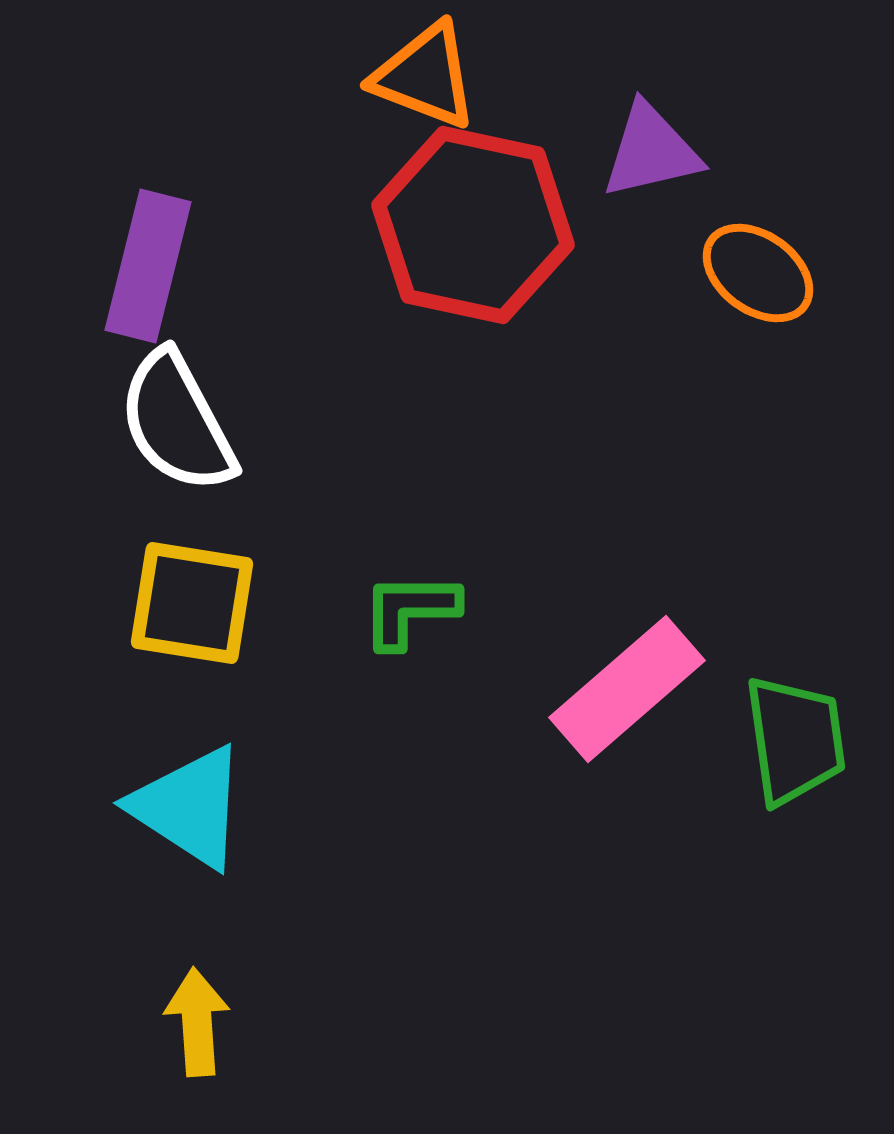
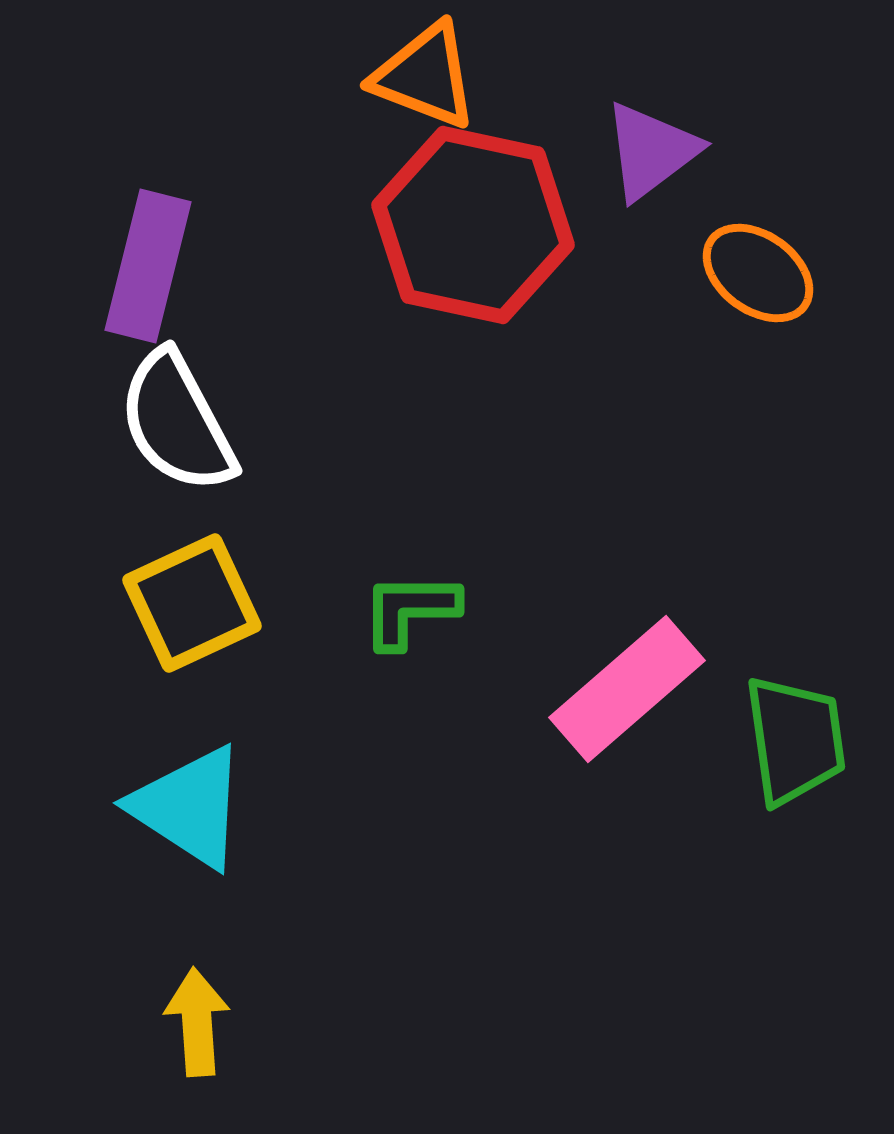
purple triangle: rotated 24 degrees counterclockwise
yellow square: rotated 34 degrees counterclockwise
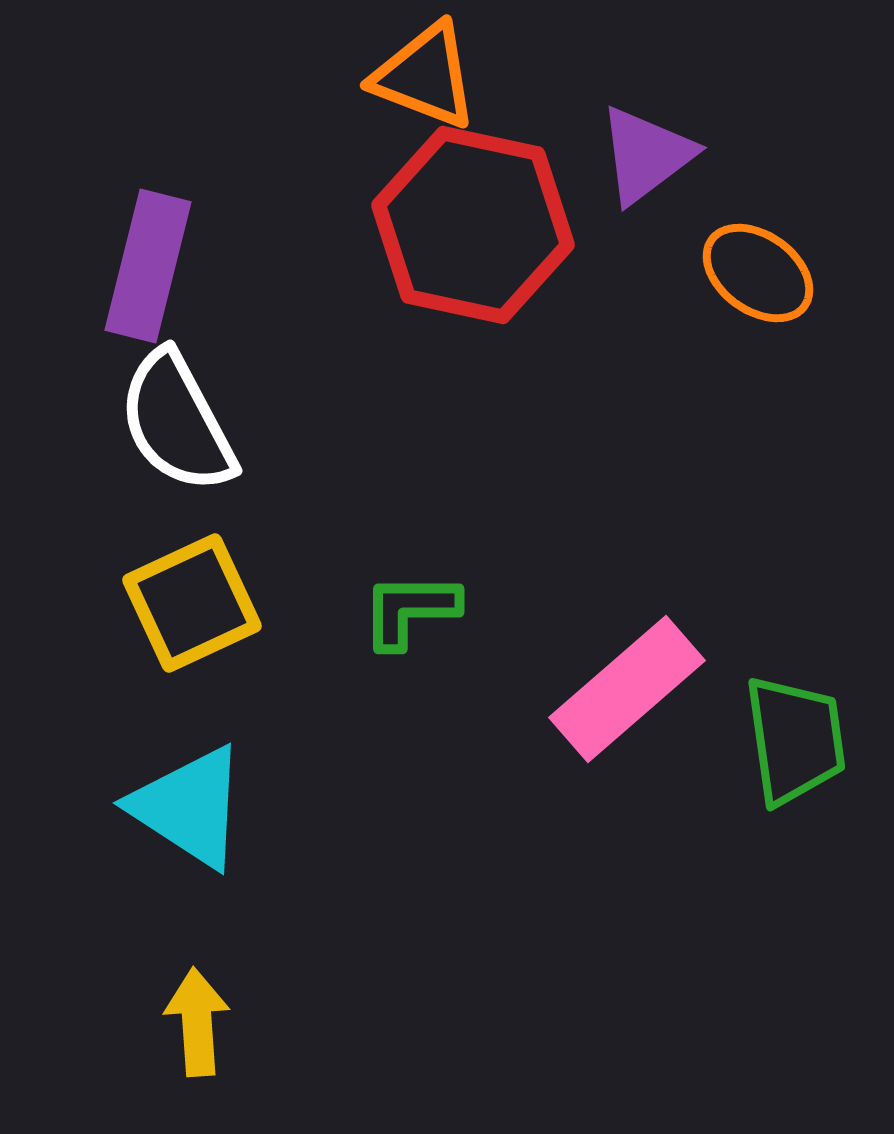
purple triangle: moved 5 px left, 4 px down
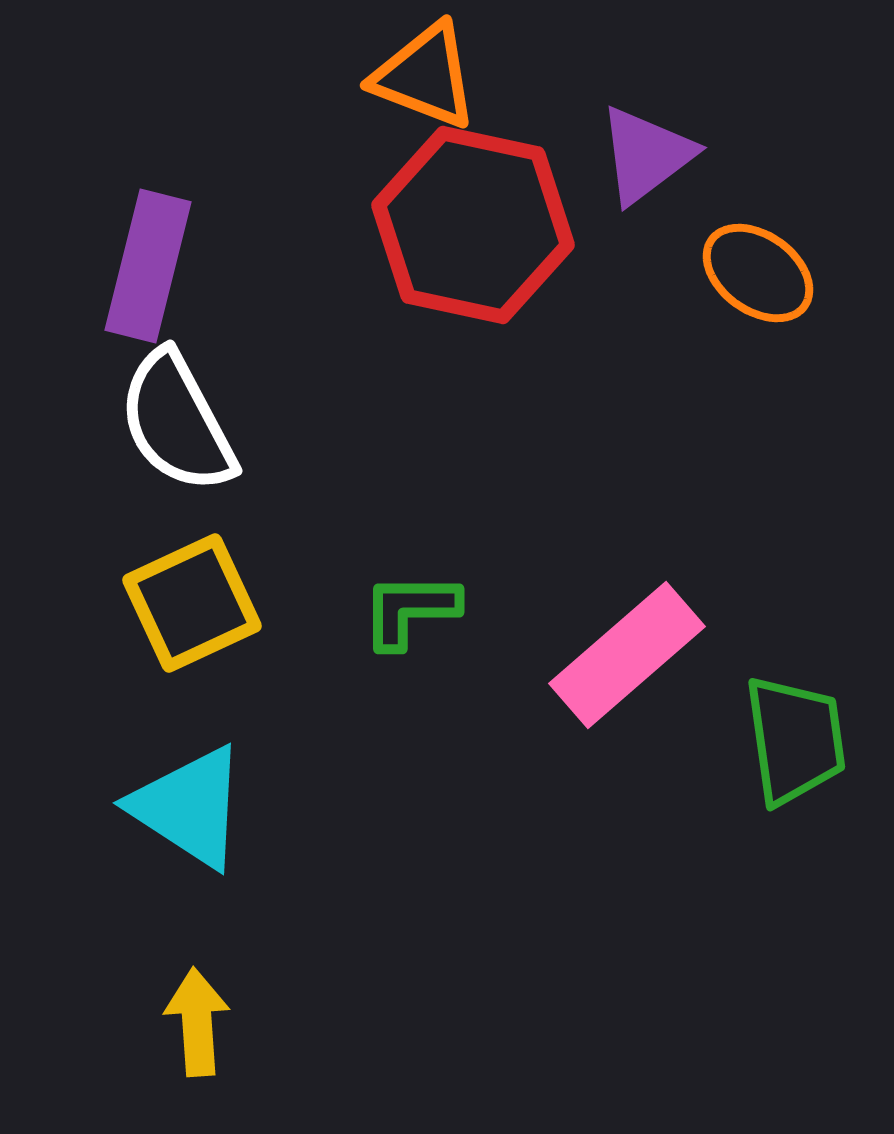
pink rectangle: moved 34 px up
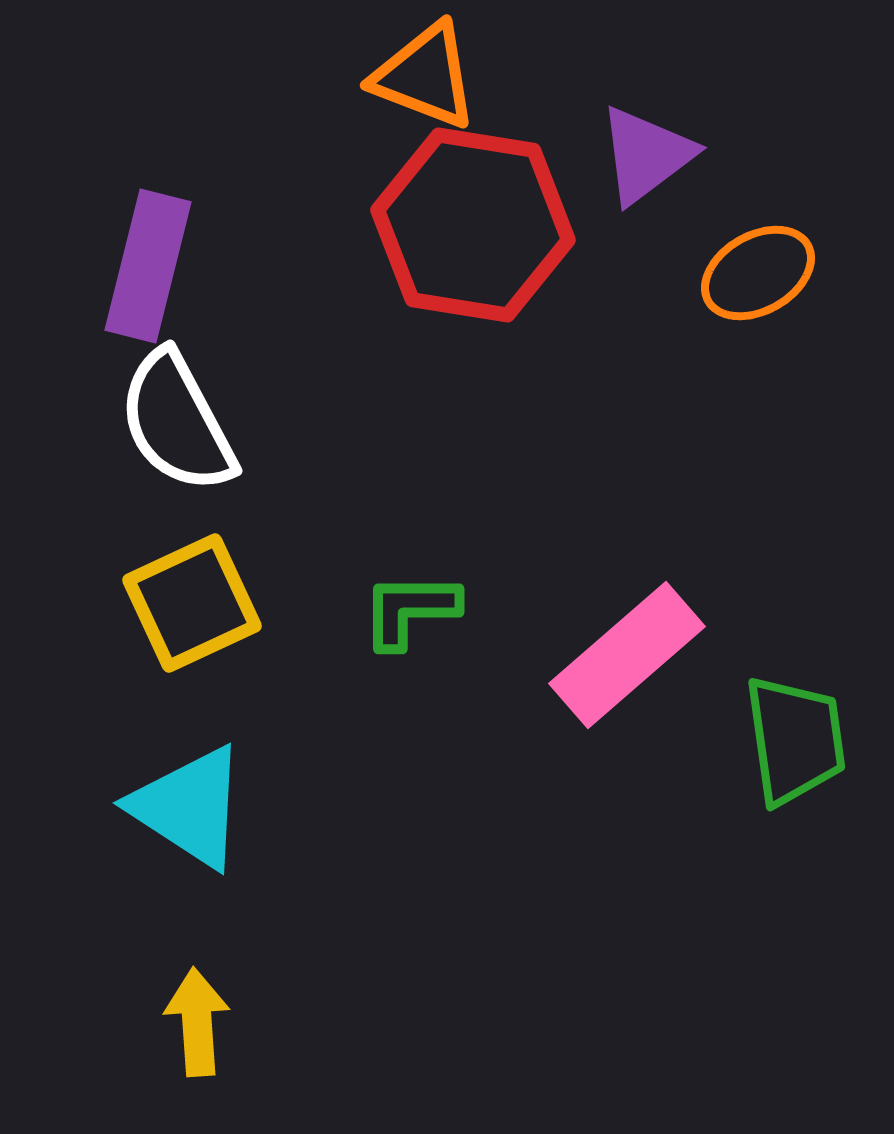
red hexagon: rotated 3 degrees counterclockwise
orange ellipse: rotated 66 degrees counterclockwise
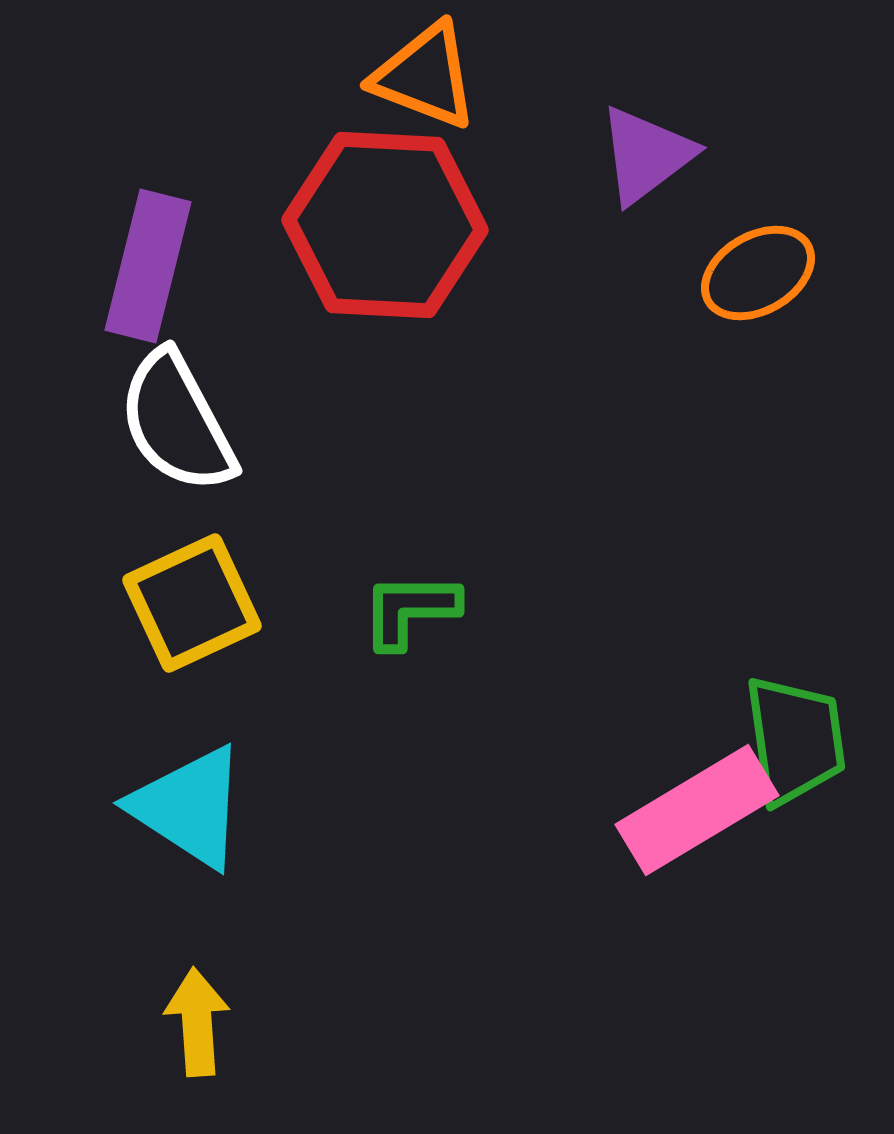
red hexagon: moved 88 px left; rotated 6 degrees counterclockwise
pink rectangle: moved 70 px right, 155 px down; rotated 10 degrees clockwise
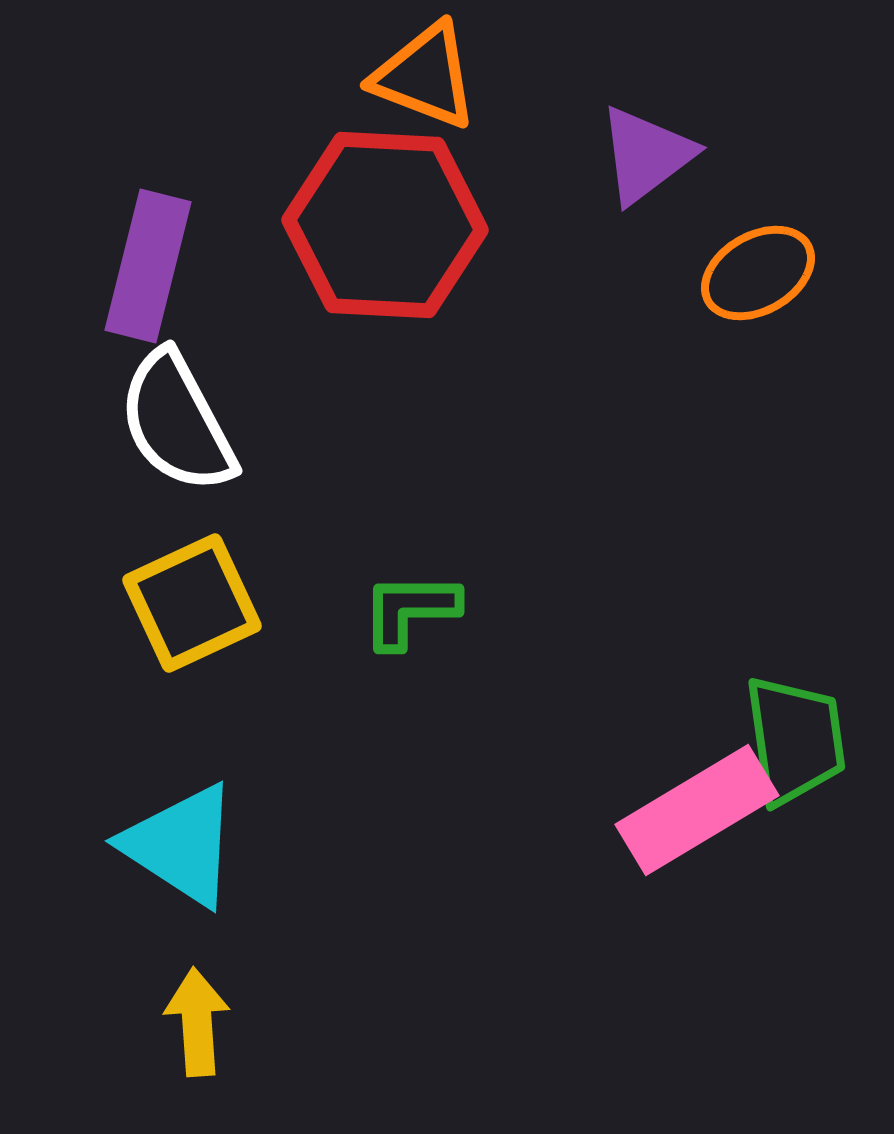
cyan triangle: moved 8 px left, 38 px down
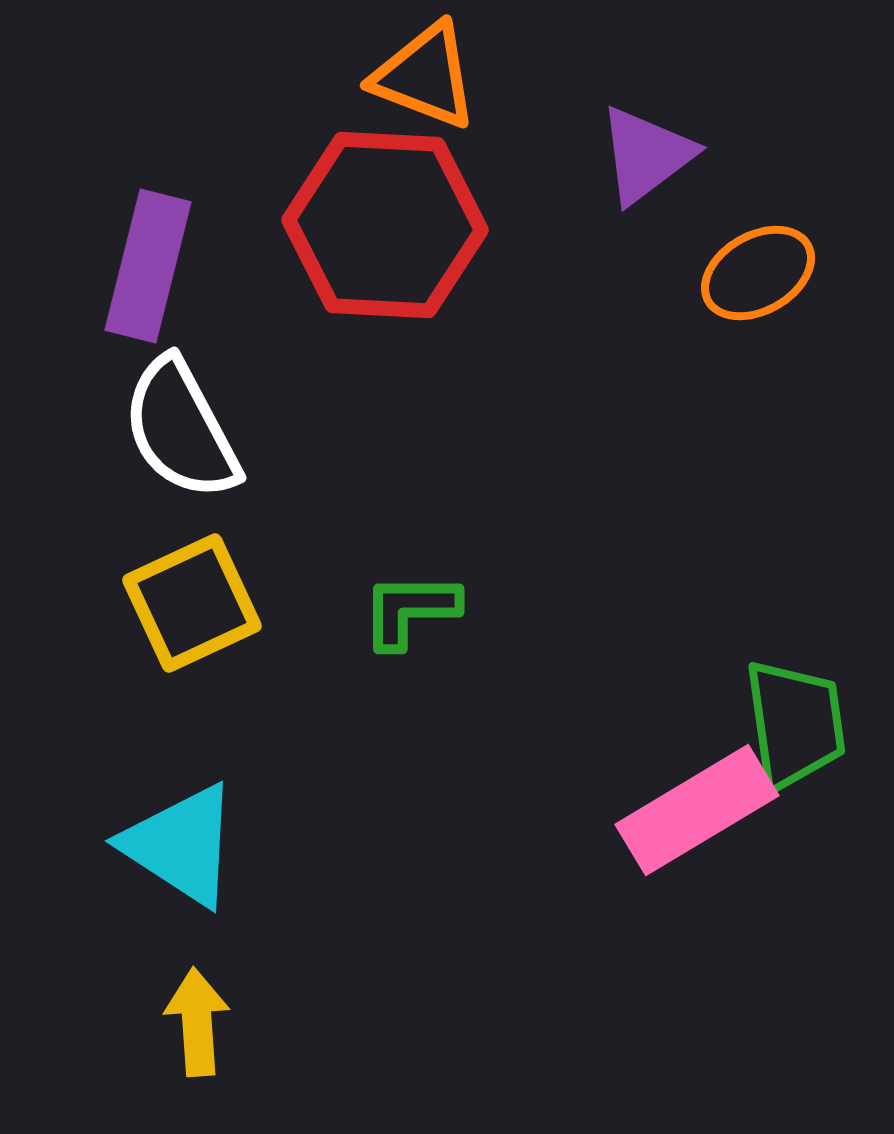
white semicircle: moved 4 px right, 7 px down
green trapezoid: moved 16 px up
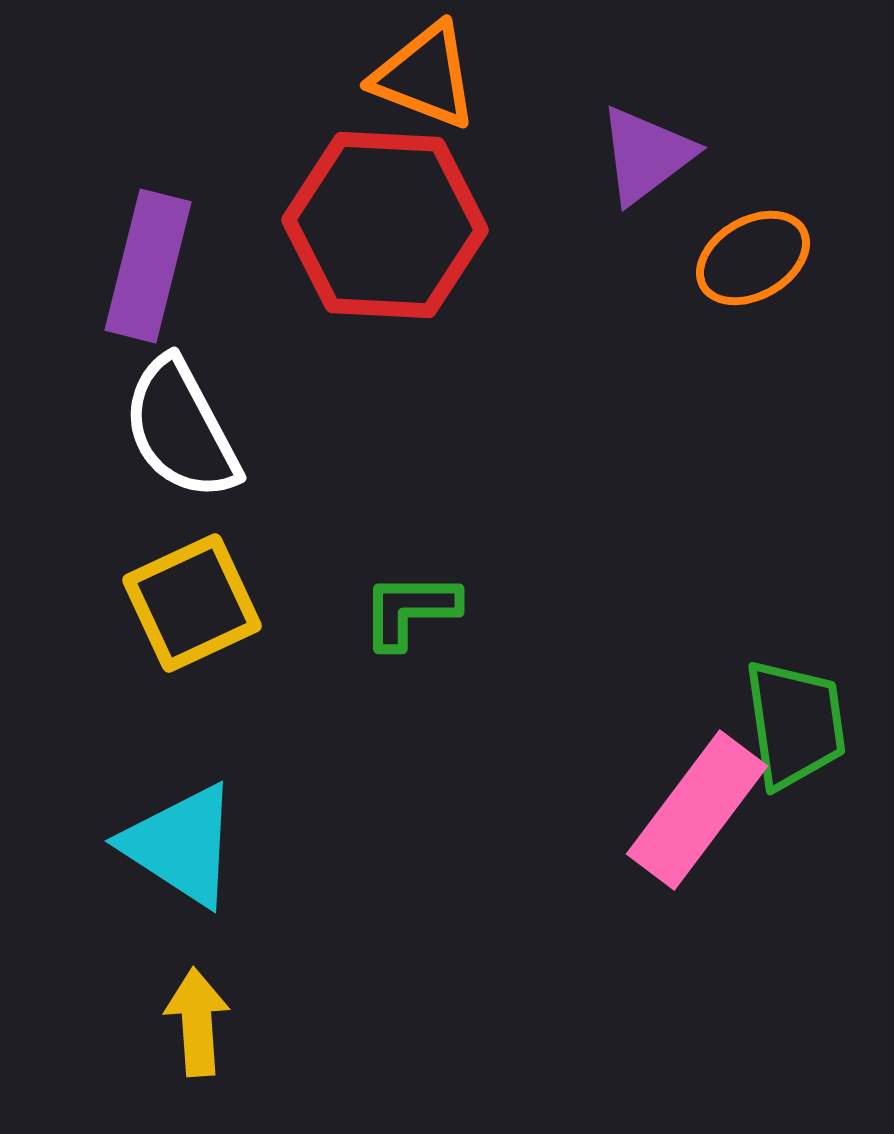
orange ellipse: moved 5 px left, 15 px up
pink rectangle: rotated 22 degrees counterclockwise
